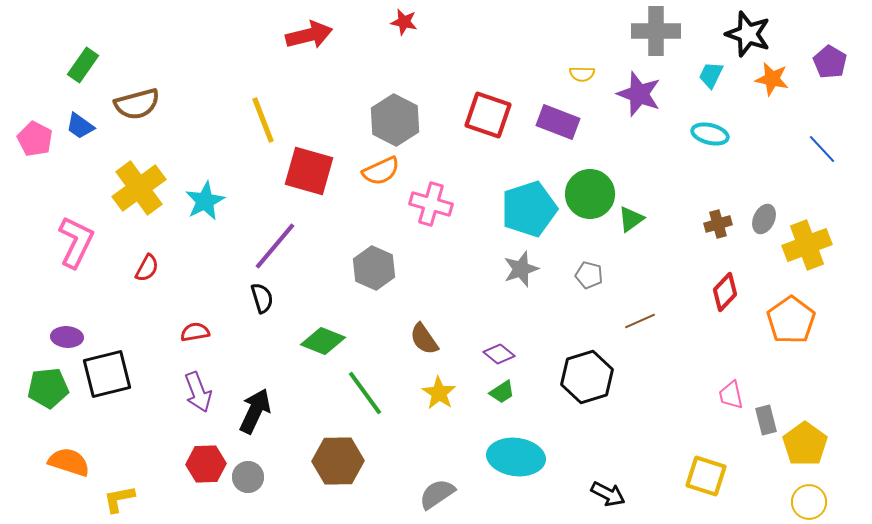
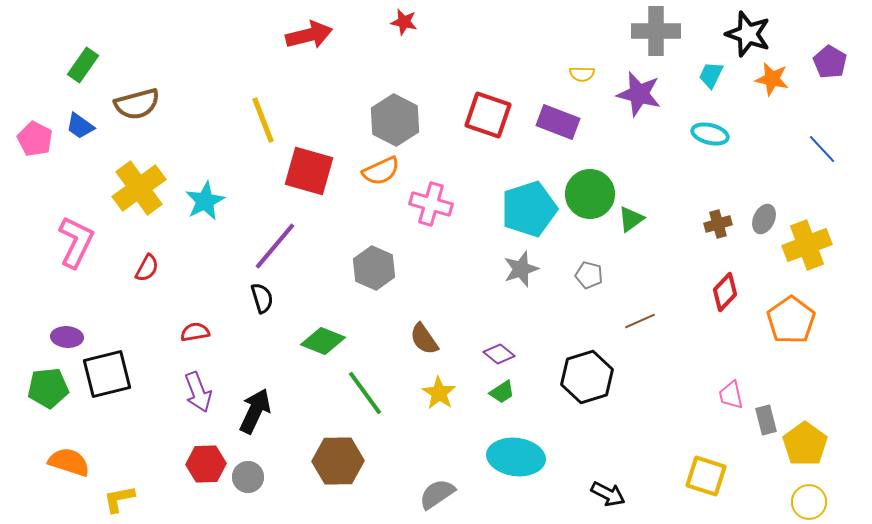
purple star at (639, 94): rotated 6 degrees counterclockwise
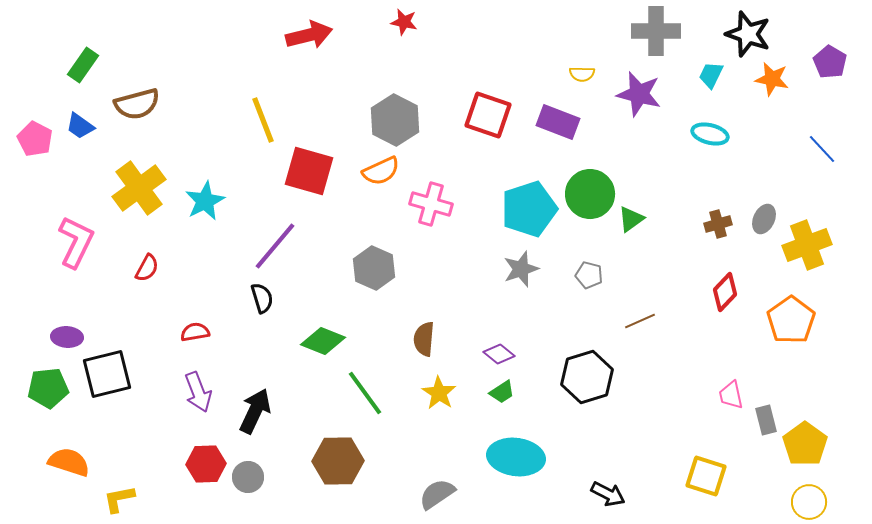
brown semicircle at (424, 339): rotated 40 degrees clockwise
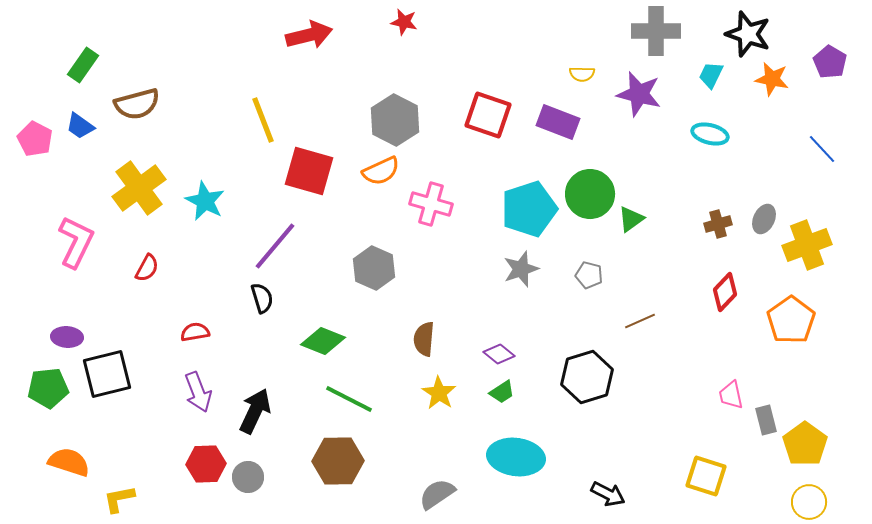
cyan star at (205, 201): rotated 18 degrees counterclockwise
green line at (365, 393): moved 16 px left, 6 px down; rotated 27 degrees counterclockwise
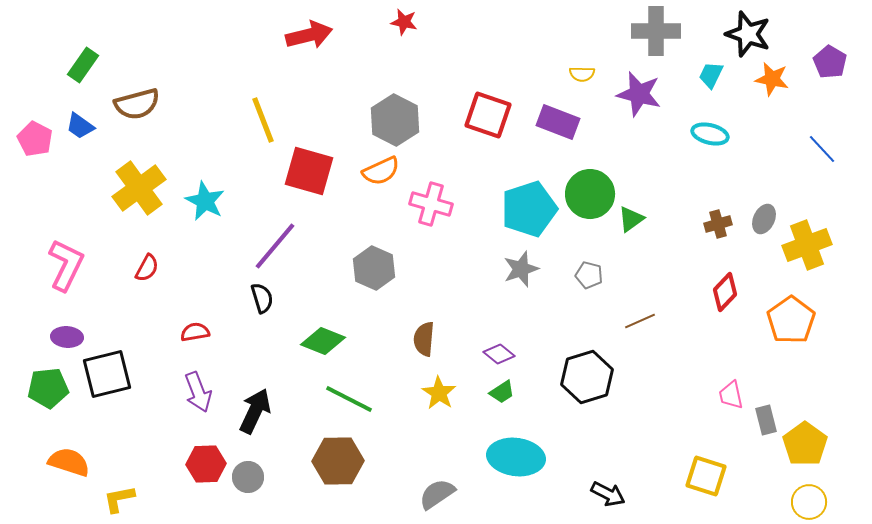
pink L-shape at (76, 242): moved 10 px left, 23 px down
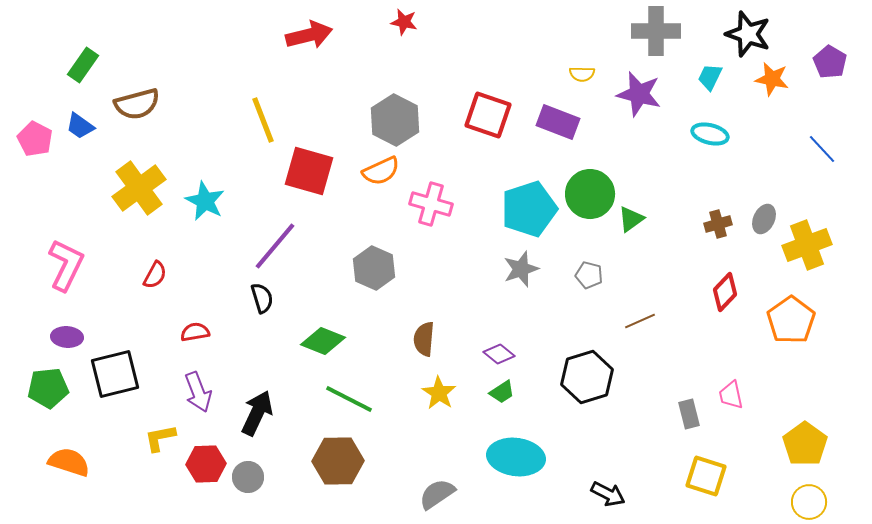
cyan trapezoid at (711, 75): moved 1 px left, 2 px down
red semicircle at (147, 268): moved 8 px right, 7 px down
black square at (107, 374): moved 8 px right
black arrow at (255, 411): moved 2 px right, 2 px down
gray rectangle at (766, 420): moved 77 px left, 6 px up
yellow L-shape at (119, 499): moved 41 px right, 61 px up
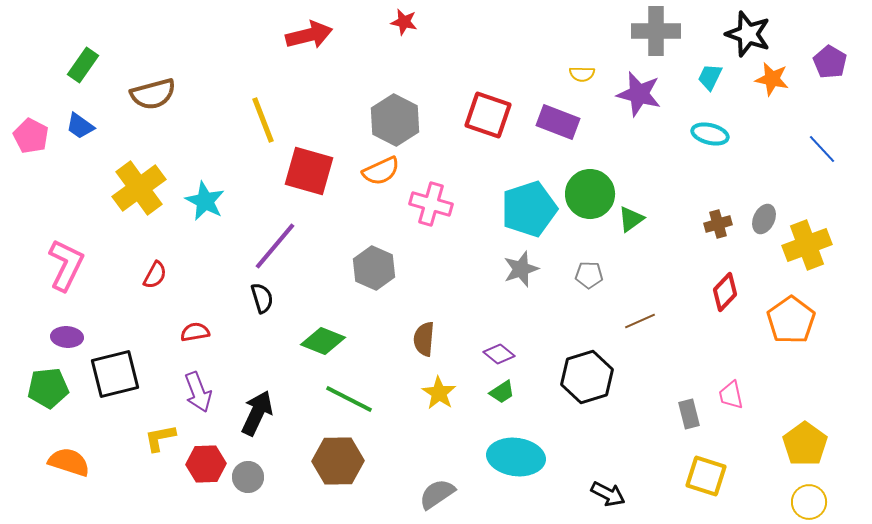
brown semicircle at (137, 104): moved 16 px right, 10 px up
pink pentagon at (35, 139): moved 4 px left, 3 px up
gray pentagon at (589, 275): rotated 12 degrees counterclockwise
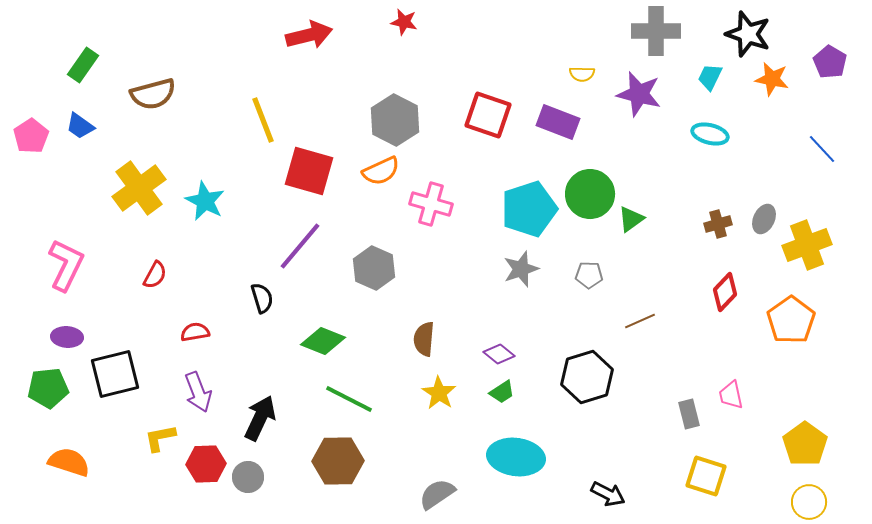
pink pentagon at (31, 136): rotated 12 degrees clockwise
purple line at (275, 246): moved 25 px right
black arrow at (257, 413): moved 3 px right, 5 px down
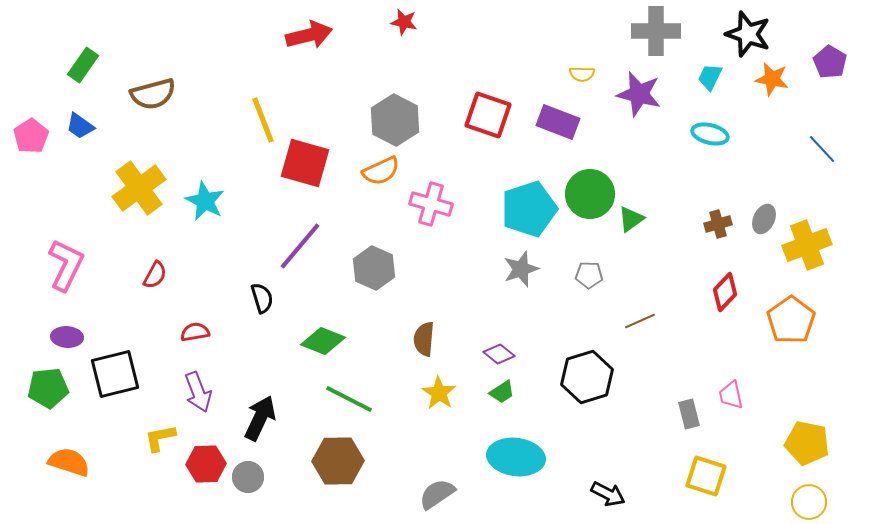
red square at (309, 171): moved 4 px left, 8 px up
yellow pentagon at (805, 444): moved 2 px right, 1 px up; rotated 24 degrees counterclockwise
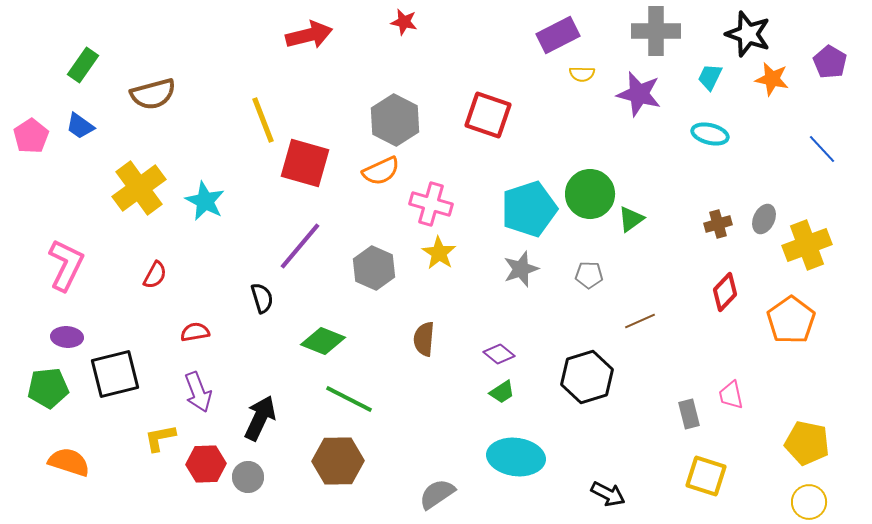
purple rectangle at (558, 122): moved 87 px up; rotated 48 degrees counterclockwise
yellow star at (439, 393): moved 140 px up
